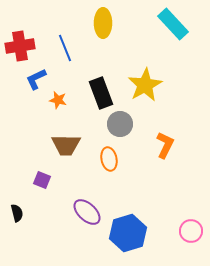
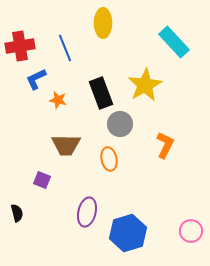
cyan rectangle: moved 1 px right, 18 px down
purple ellipse: rotated 60 degrees clockwise
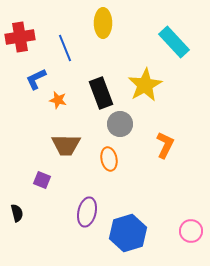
red cross: moved 9 px up
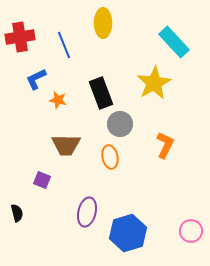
blue line: moved 1 px left, 3 px up
yellow star: moved 9 px right, 2 px up
orange ellipse: moved 1 px right, 2 px up
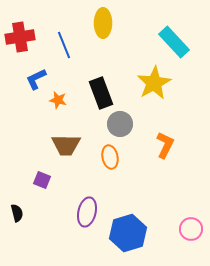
pink circle: moved 2 px up
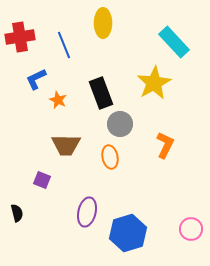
orange star: rotated 12 degrees clockwise
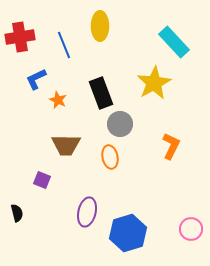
yellow ellipse: moved 3 px left, 3 px down
orange L-shape: moved 6 px right, 1 px down
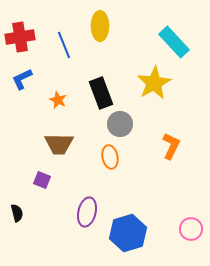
blue L-shape: moved 14 px left
brown trapezoid: moved 7 px left, 1 px up
